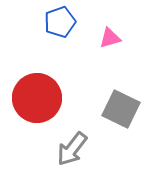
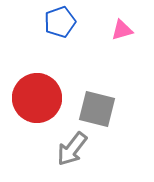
pink triangle: moved 12 px right, 8 px up
gray square: moved 24 px left; rotated 12 degrees counterclockwise
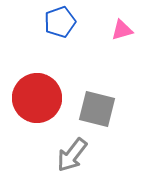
gray arrow: moved 6 px down
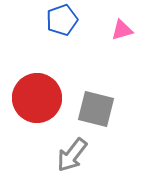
blue pentagon: moved 2 px right, 2 px up
gray square: moved 1 px left
